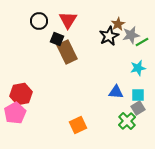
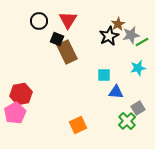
cyan square: moved 34 px left, 20 px up
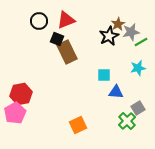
red triangle: moved 2 px left; rotated 36 degrees clockwise
gray star: moved 3 px up
green line: moved 1 px left
